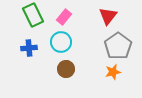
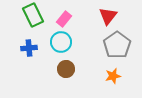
pink rectangle: moved 2 px down
gray pentagon: moved 1 px left, 1 px up
orange star: moved 4 px down
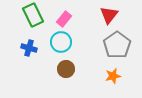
red triangle: moved 1 px right, 1 px up
blue cross: rotated 21 degrees clockwise
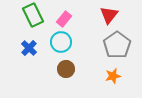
blue cross: rotated 28 degrees clockwise
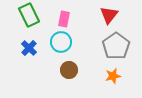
green rectangle: moved 4 px left
pink rectangle: rotated 28 degrees counterclockwise
gray pentagon: moved 1 px left, 1 px down
brown circle: moved 3 px right, 1 px down
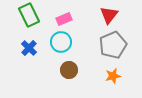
pink rectangle: rotated 56 degrees clockwise
gray pentagon: moved 3 px left, 1 px up; rotated 12 degrees clockwise
